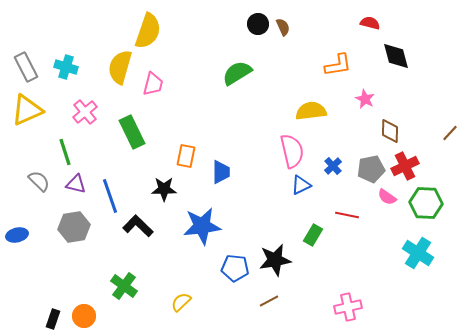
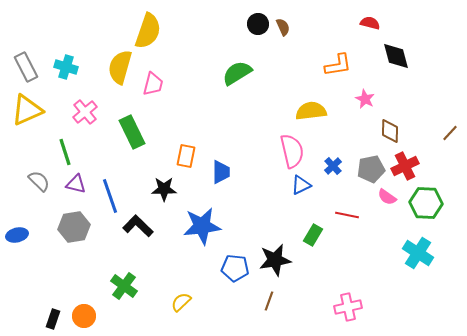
brown line at (269, 301): rotated 42 degrees counterclockwise
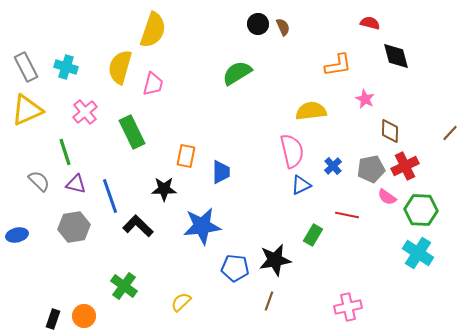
yellow semicircle at (148, 31): moved 5 px right, 1 px up
green hexagon at (426, 203): moved 5 px left, 7 px down
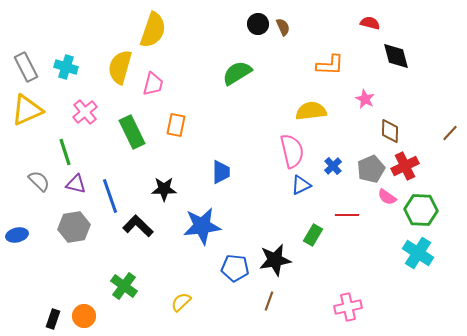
orange L-shape at (338, 65): moved 8 px left; rotated 12 degrees clockwise
orange rectangle at (186, 156): moved 10 px left, 31 px up
gray pentagon at (371, 169): rotated 12 degrees counterclockwise
red line at (347, 215): rotated 10 degrees counterclockwise
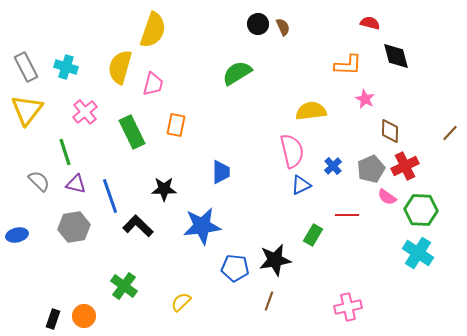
orange L-shape at (330, 65): moved 18 px right
yellow triangle at (27, 110): rotated 28 degrees counterclockwise
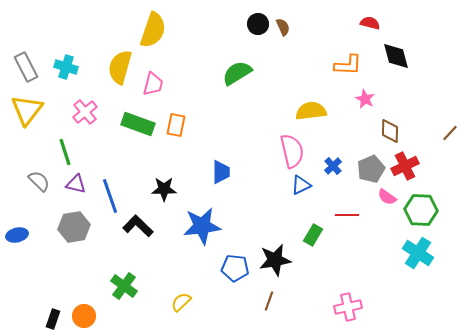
green rectangle at (132, 132): moved 6 px right, 8 px up; rotated 44 degrees counterclockwise
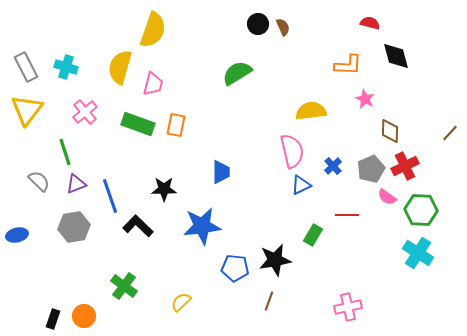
purple triangle at (76, 184): rotated 35 degrees counterclockwise
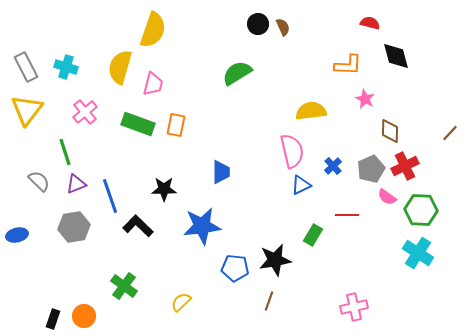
pink cross at (348, 307): moved 6 px right
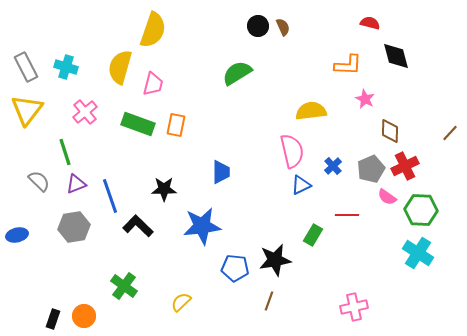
black circle at (258, 24): moved 2 px down
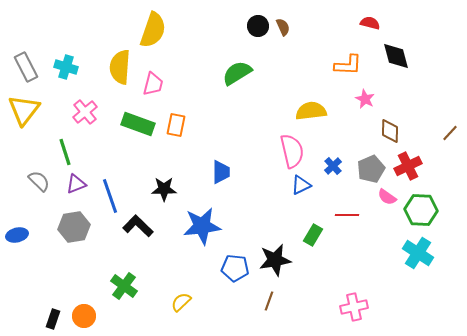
yellow semicircle at (120, 67): rotated 12 degrees counterclockwise
yellow triangle at (27, 110): moved 3 px left
red cross at (405, 166): moved 3 px right
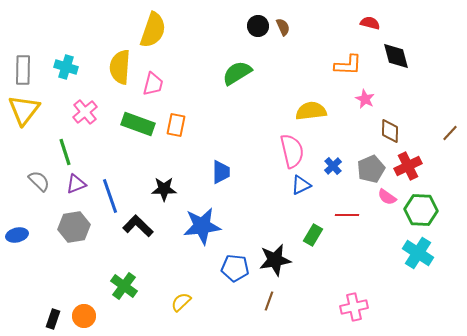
gray rectangle at (26, 67): moved 3 px left, 3 px down; rotated 28 degrees clockwise
